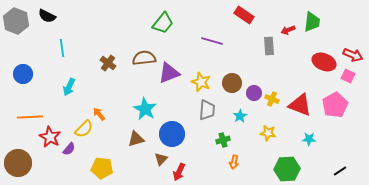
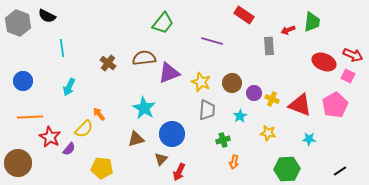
gray hexagon at (16, 21): moved 2 px right, 2 px down
blue circle at (23, 74): moved 7 px down
cyan star at (145, 109): moved 1 px left, 1 px up
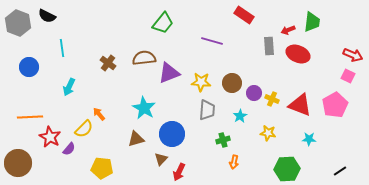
red ellipse at (324, 62): moved 26 px left, 8 px up
blue circle at (23, 81): moved 6 px right, 14 px up
yellow star at (201, 82): rotated 18 degrees counterclockwise
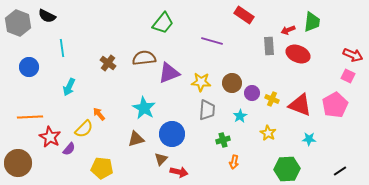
purple circle at (254, 93): moved 2 px left
yellow star at (268, 133): rotated 21 degrees clockwise
red arrow at (179, 172): rotated 102 degrees counterclockwise
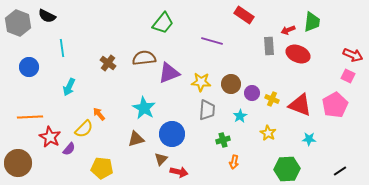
brown circle at (232, 83): moved 1 px left, 1 px down
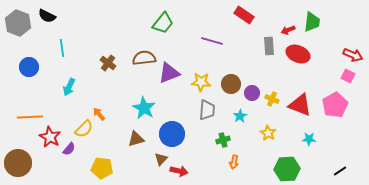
red arrow at (179, 172): moved 1 px up
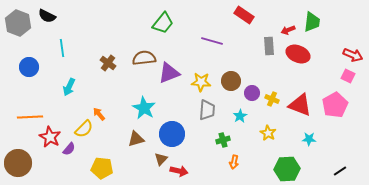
brown circle at (231, 84): moved 3 px up
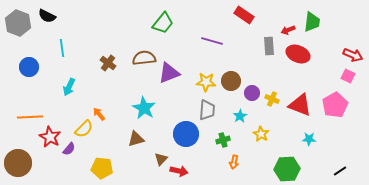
yellow star at (201, 82): moved 5 px right
yellow star at (268, 133): moved 7 px left, 1 px down
blue circle at (172, 134): moved 14 px right
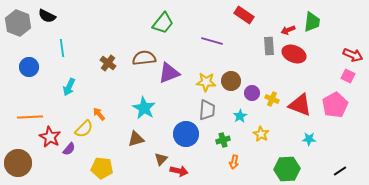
red ellipse at (298, 54): moved 4 px left
